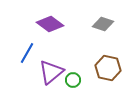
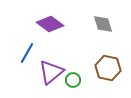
gray diamond: rotated 55 degrees clockwise
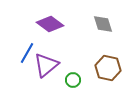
purple triangle: moved 5 px left, 7 px up
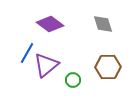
brown hexagon: moved 1 px up; rotated 15 degrees counterclockwise
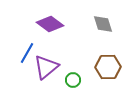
purple triangle: moved 2 px down
